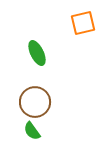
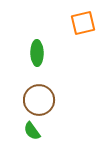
green ellipse: rotated 25 degrees clockwise
brown circle: moved 4 px right, 2 px up
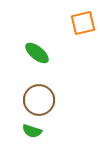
green ellipse: rotated 50 degrees counterclockwise
green semicircle: rotated 36 degrees counterclockwise
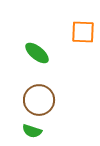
orange square: moved 9 px down; rotated 15 degrees clockwise
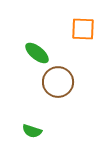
orange square: moved 3 px up
brown circle: moved 19 px right, 18 px up
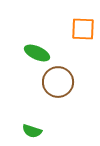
green ellipse: rotated 15 degrees counterclockwise
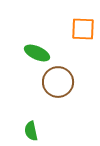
green semicircle: moved 1 px left; rotated 60 degrees clockwise
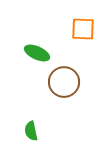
brown circle: moved 6 px right
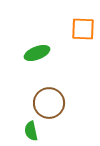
green ellipse: rotated 45 degrees counterclockwise
brown circle: moved 15 px left, 21 px down
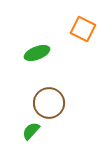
orange square: rotated 25 degrees clockwise
green semicircle: rotated 54 degrees clockwise
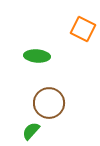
green ellipse: moved 3 px down; rotated 25 degrees clockwise
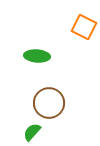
orange square: moved 1 px right, 2 px up
green semicircle: moved 1 px right, 1 px down
